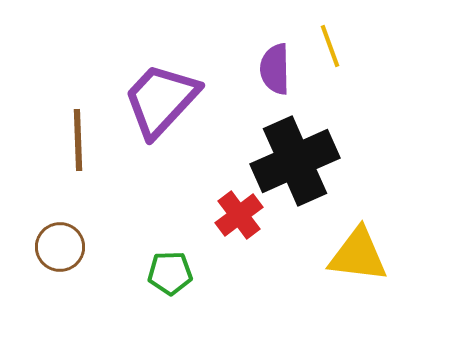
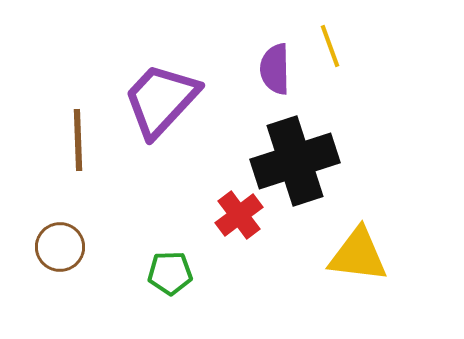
black cross: rotated 6 degrees clockwise
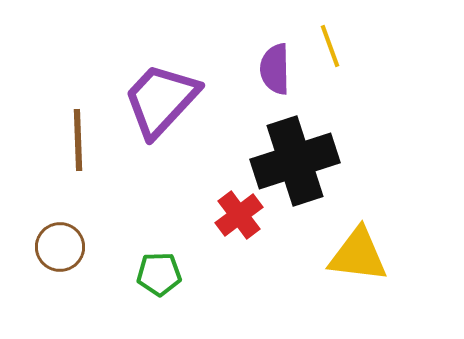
green pentagon: moved 11 px left, 1 px down
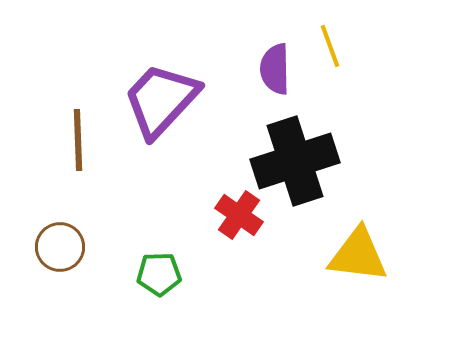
red cross: rotated 18 degrees counterclockwise
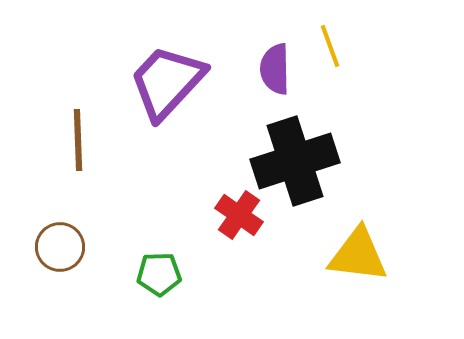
purple trapezoid: moved 6 px right, 18 px up
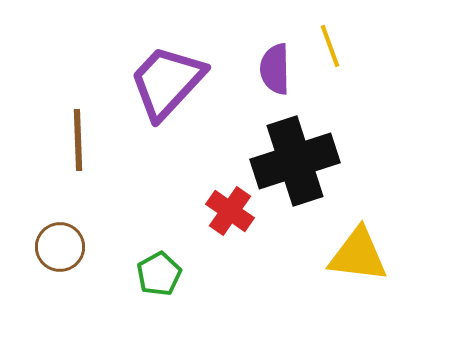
red cross: moved 9 px left, 4 px up
green pentagon: rotated 27 degrees counterclockwise
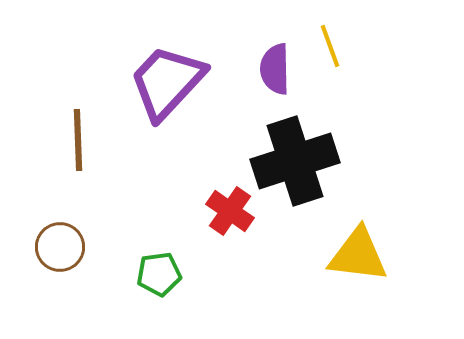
green pentagon: rotated 21 degrees clockwise
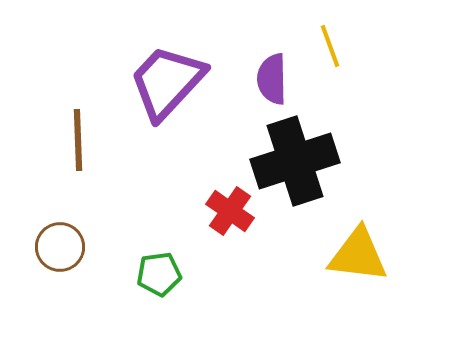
purple semicircle: moved 3 px left, 10 px down
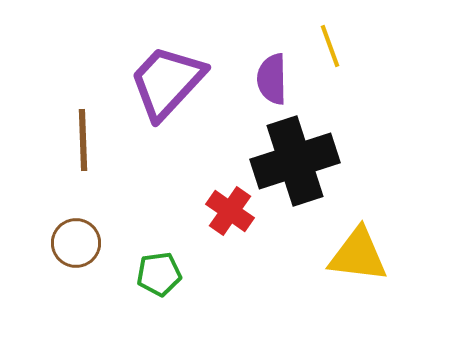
brown line: moved 5 px right
brown circle: moved 16 px right, 4 px up
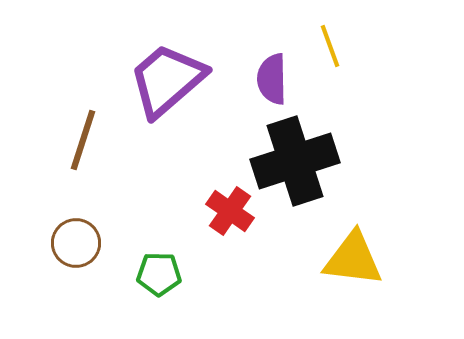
purple trapezoid: moved 2 px up; rotated 6 degrees clockwise
brown line: rotated 20 degrees clockwise
yellow triangle: moved 5 px left, 4 px down
green pentagon: rotated 9 degrees clockwise
